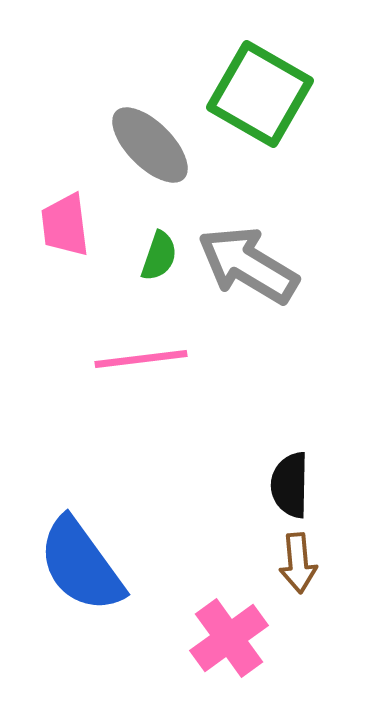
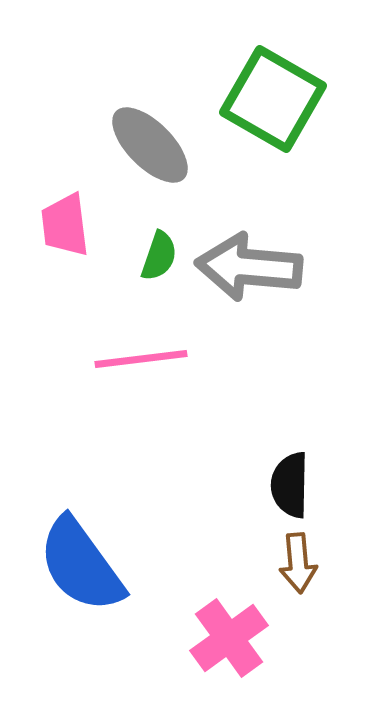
green square: moved 13 px right, 5 px down
gray arrow: moved 1 px right, 2 px down; rotated 26 degrees counterclockwise
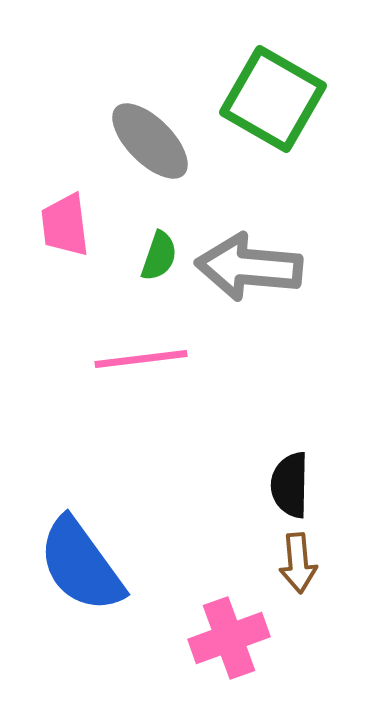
gray ellipse: moved 4 px up
pink cross: rotated 16 degrees clockwise
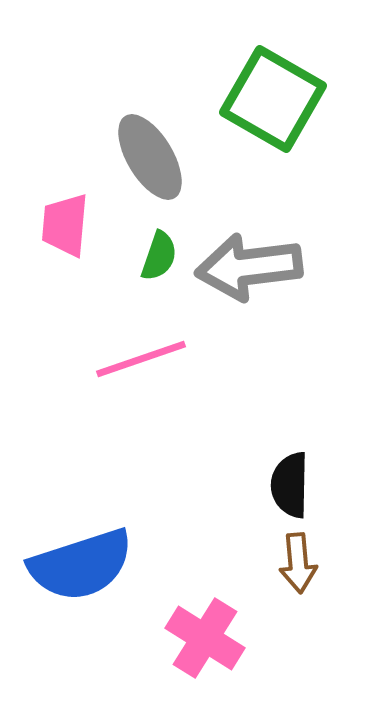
gray ellipse: moved 16 px down; rotated 14 degrees clockwise
pink trapezoid: rotated 12 degrees clockwise
gray arrow: rotated 12 degrees counterclockwise
pink line: rotated 12 degrees counterclockwise
blue semicircle: rotated 72 degrees counterclockwise
pink cross: moved 24 px left; rotated 38 degrees counterclockwise
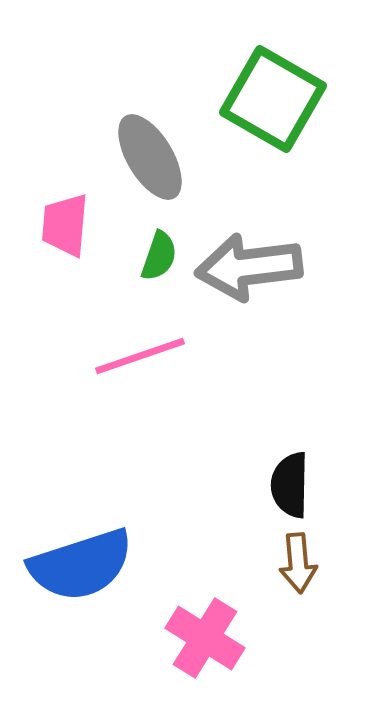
pink line: moved 1 px left, 3 px up
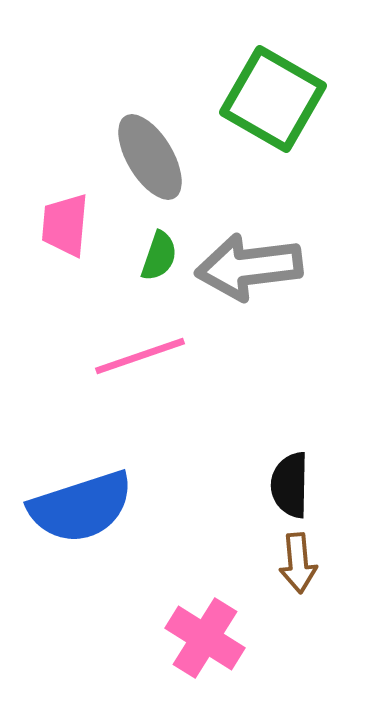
blue semicircle: moved 58 px up
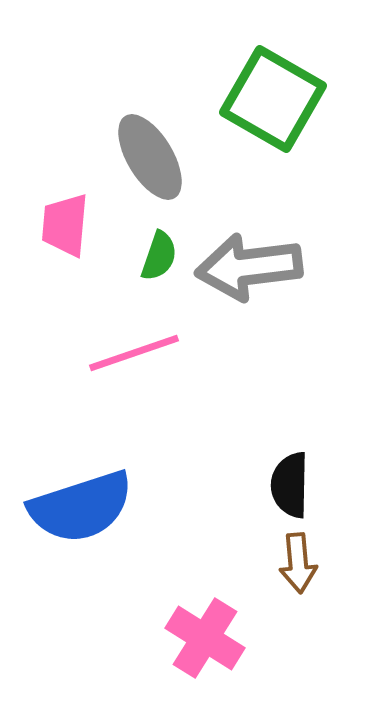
pink line: moved 6 px left, 3 px up
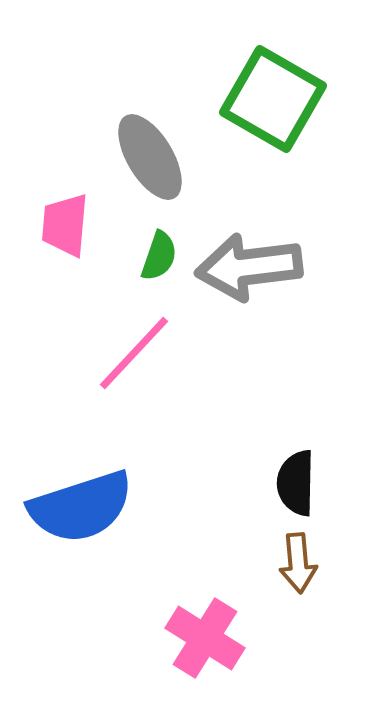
pink line: rotated 28 degrees counterclockwise
black semicircle: moved 6 px right, 2 px up
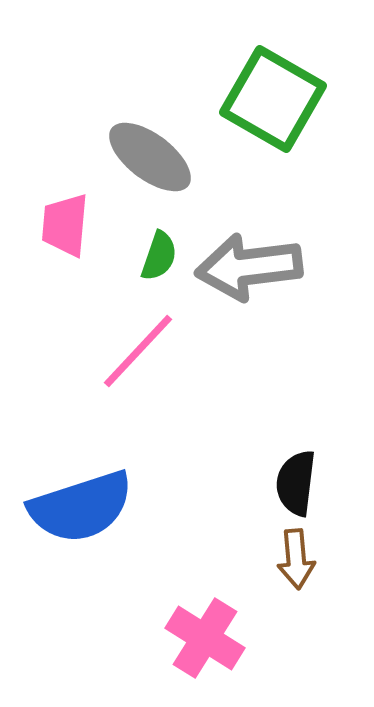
gray ellipse: rotated 22 degrees counterclockwise
pink line: moved 4 px right, 2 px up
black semicircle: rotated 6 degrees clockwise
brown arrow: moved 2 px left, 4 px up
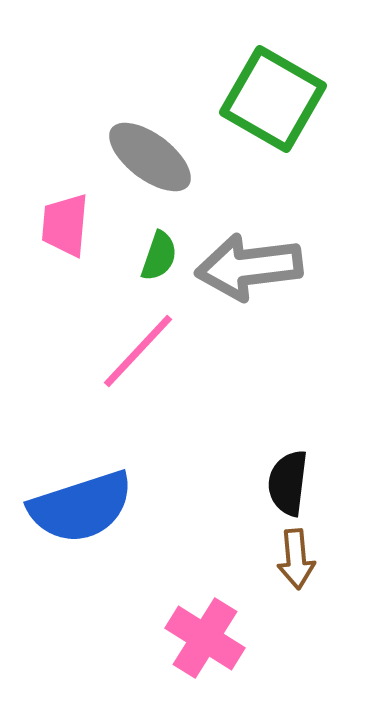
black semicircle: moved 8 px left
